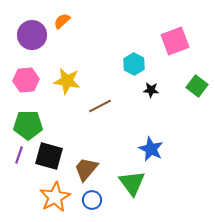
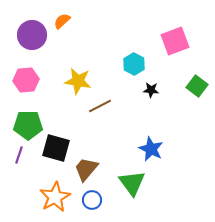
yellow star: moved 11 px right
black square: moved 7 px right, 8 px up
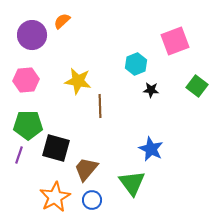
cyan hexagon: moved 2 px right; rotated 10 degrees clockwise
brown line: rotated 65 degrees counterclockwise
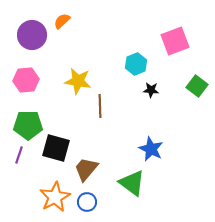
green triangle: rotated 16 degrees counterclockwise
blue circle: moved 5 px left, 2 px down
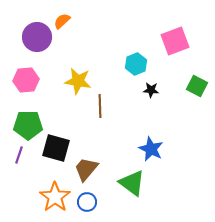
purple circle: moved 5 px right, 2 px down
green square: rotated 10 degrees counterclockwise
orange star: rotated 8 degrees counterclockwise
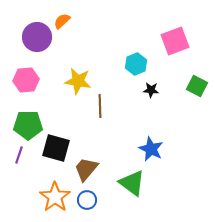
blue circle: moved 2 px up
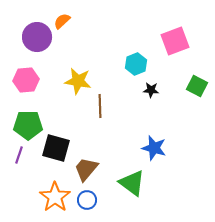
blue star: moved 3 px right, 1 px up; rotated 10 degrees counterclockwise
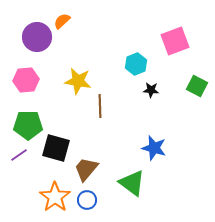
purple line: rotated 36 degrees clockwise
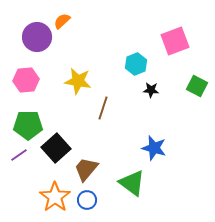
brown line: moved 3 px right, 2 px down; rotated 20 degrees clockwise
black square: rotated 32 degrees clockwise
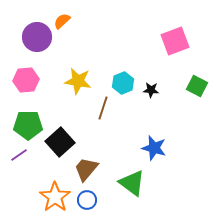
cyan hexagon: moved 13 px left, 19 px down
black square: moved 4 px right, 6 px up
